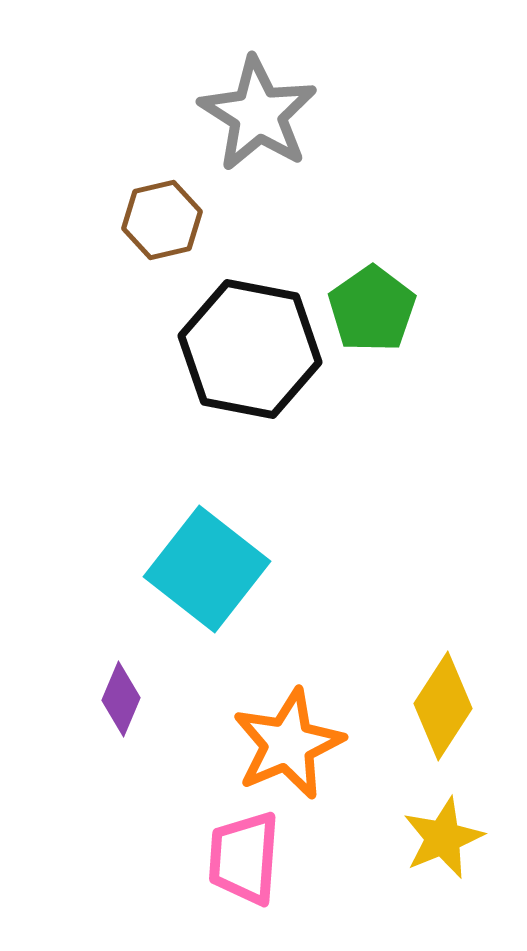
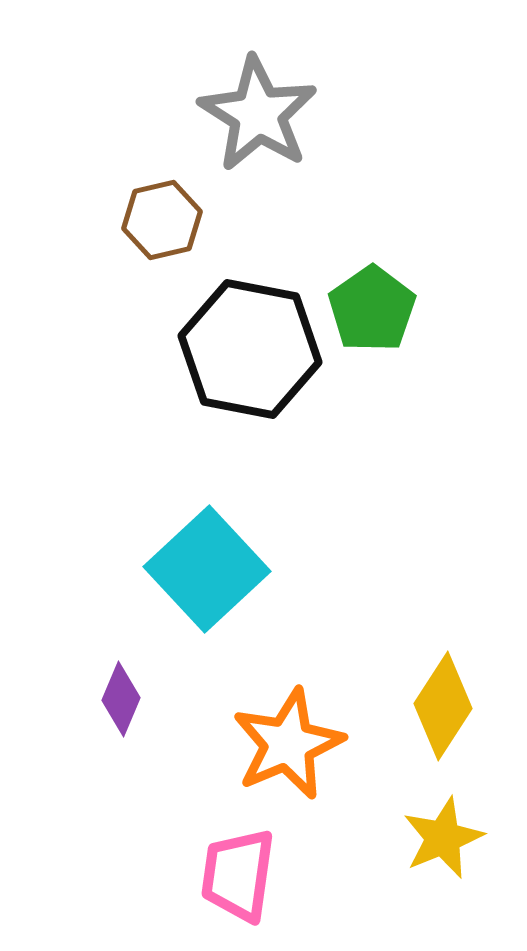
cyan square: rotated 9 degrees clockwise
pink trapezoid: moved 6 px left, 17 px down; rotated 4 degrees clockwise
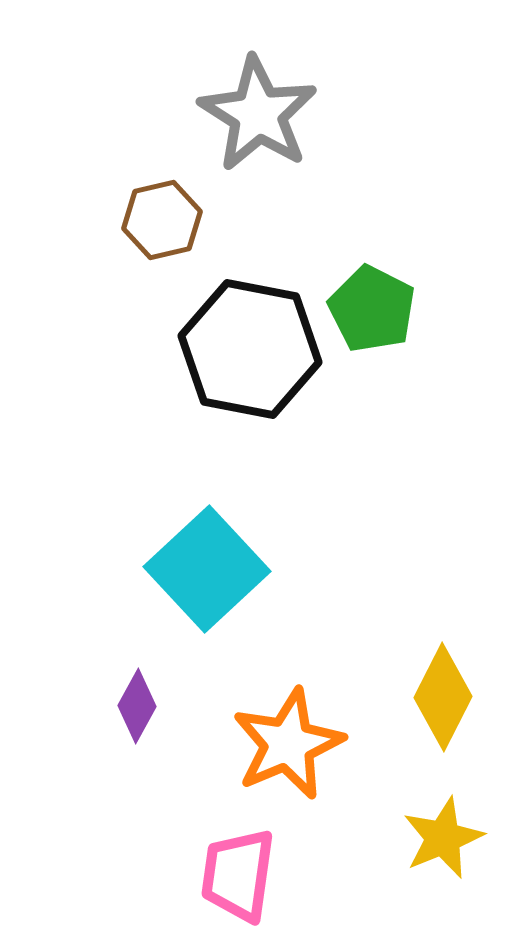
green pentagon: rotated 10 degrees counterclockwise
purple diamond: moved 16 px right, 7 px down; rotated 6 degrees clockwise
yellow diamond: moved 9 px up; rotated 6 degrees counterclockwise
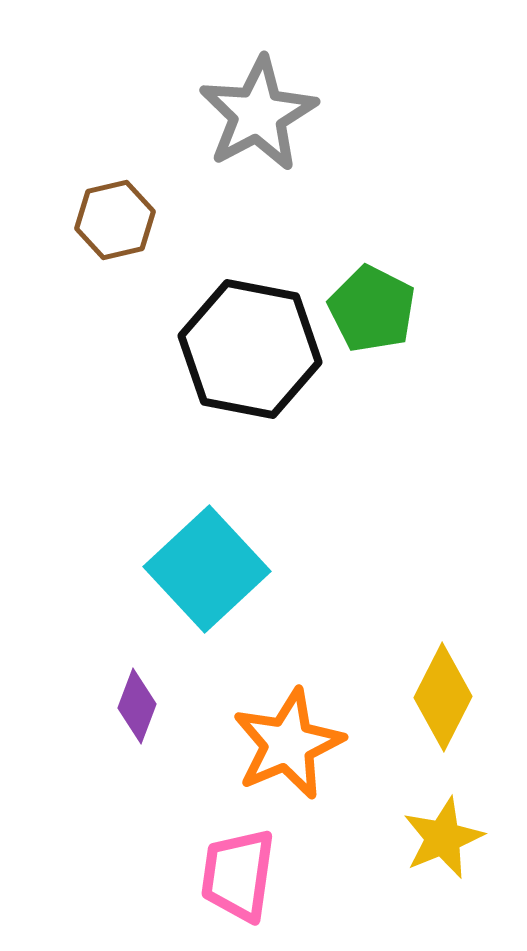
gray star: rotated 12 degrees clockwise
brown hexagon: moved 47 px left
purple diamond: rotated 8 degrees counterclockwise
